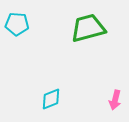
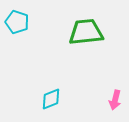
cyan pentagon: moved 2 px up; rotated 15 degrees clockwise
green trapezoid: moved 2 px left, 4 px down; rotated 9 degrees clockwise
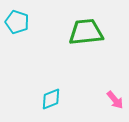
pink arrow: rotated 54 degrees counterclockwise
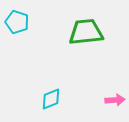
pink arrow: rotated 54 degrees counterclockwise
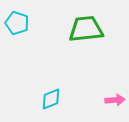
cyan pentagon: moved 1 px down
green trapezoid: moved 3 px up
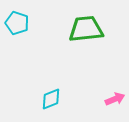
pink arrow: moved 1 px up; rotated 18 degrees counterclockwise
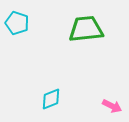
pink arrow: moved 3 px left, 7 px down; rotated 48 degrees clockwise
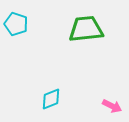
cyan pentagon: moved 1 px left, 1 px down
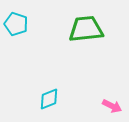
cyan diamond: moved 2 px left
